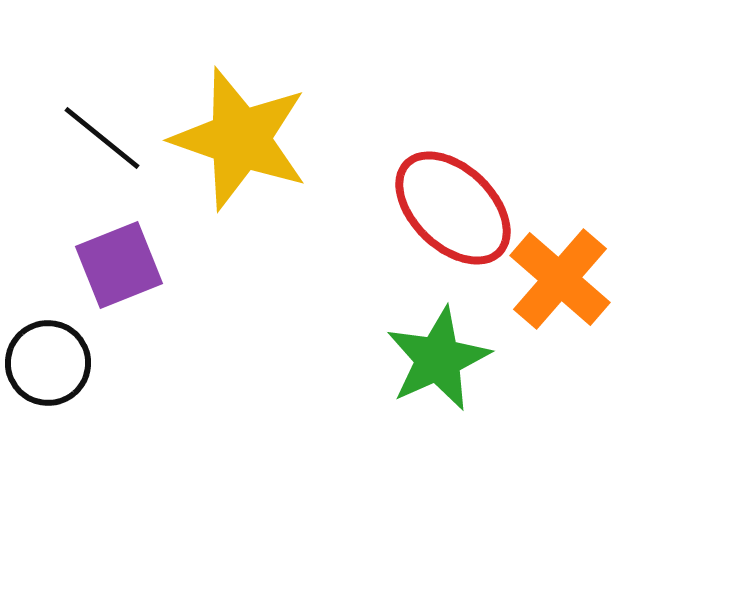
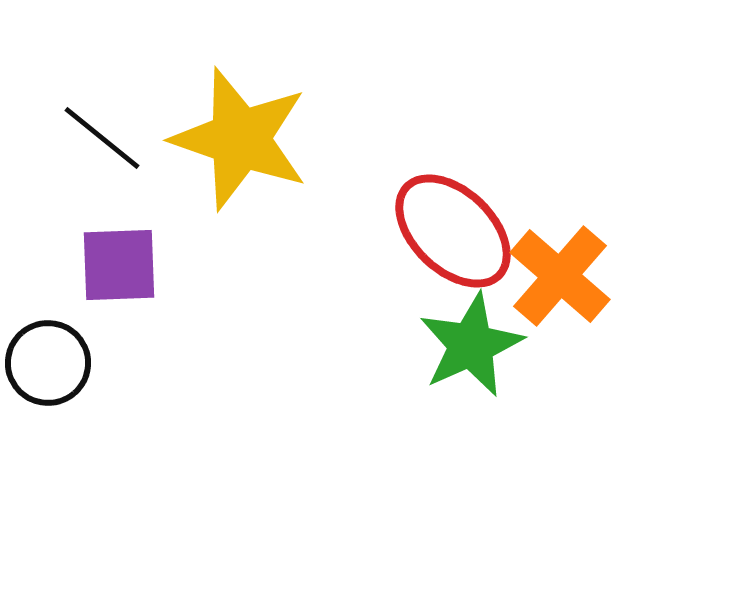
red ellipse: moved 23 px down
purple square: rotated 20 degrees clockwise
orange cross: moved 3 px up
green star: moved 33 px right, 14 px up
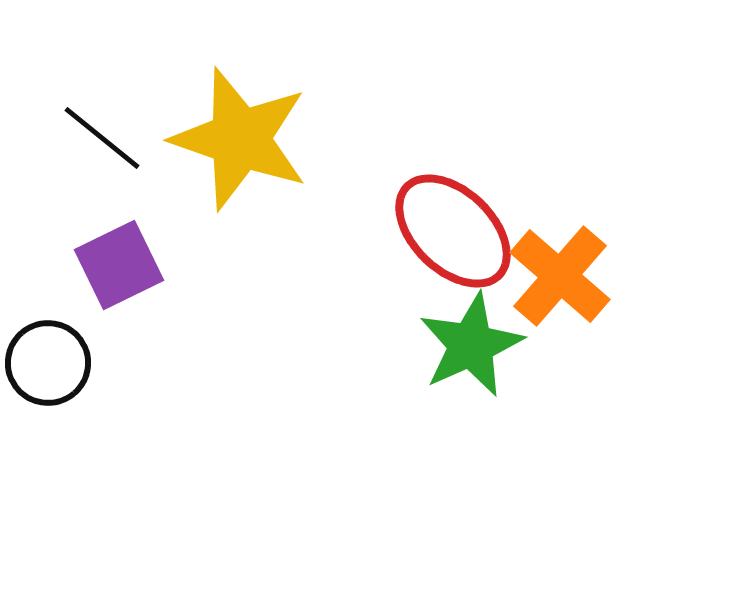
purple square: rotated 24 degrees counterclockwise
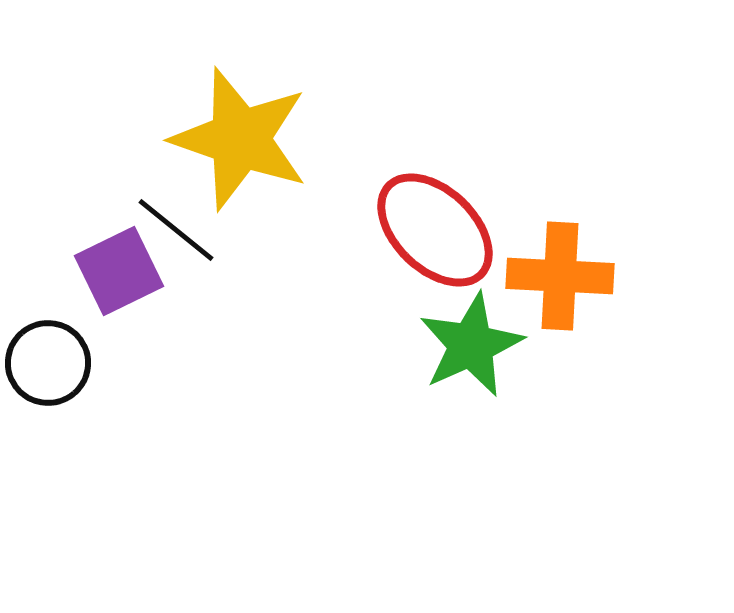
black line: moved 74 px right, 92 px down
red ellipse: moved 18 px left, 1 px up
purple square: moved 6 px down
orange cross: rotated 38 degrees counterclockwise
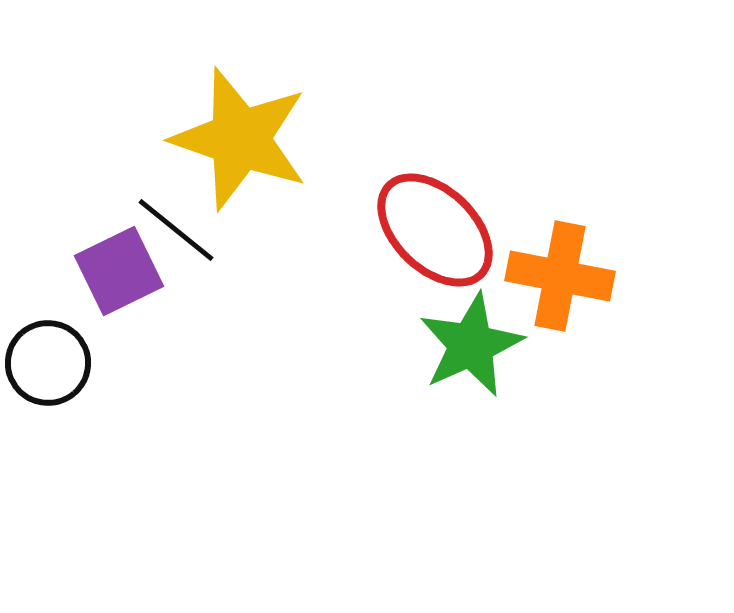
orange cross: rotated 8 degrees clockwise
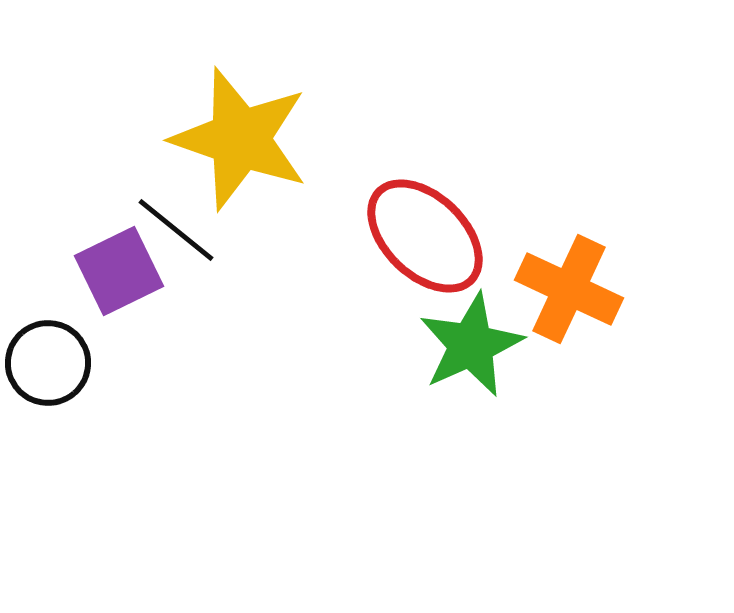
red ellipse: moved 10 px left, 6 px down
orange cross: moved 9 px right, 13 px down; rotated 14 degrees clockwise
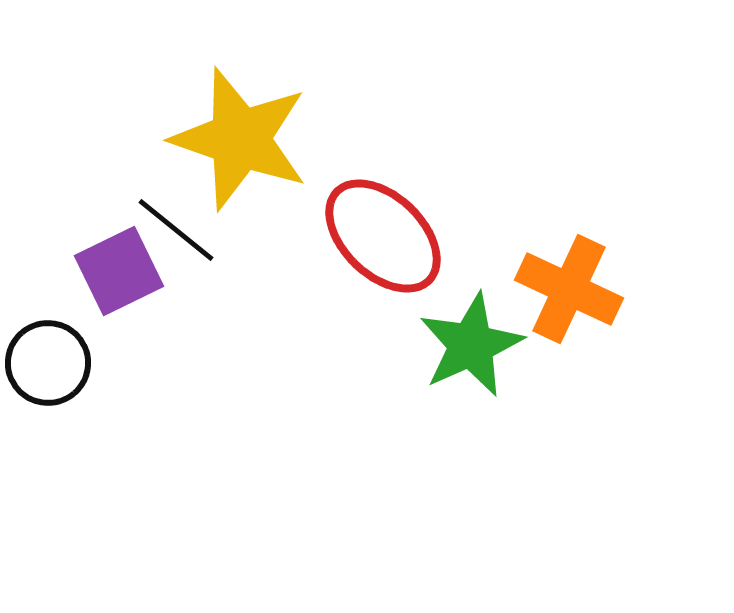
red ellipse: moved 42 px left
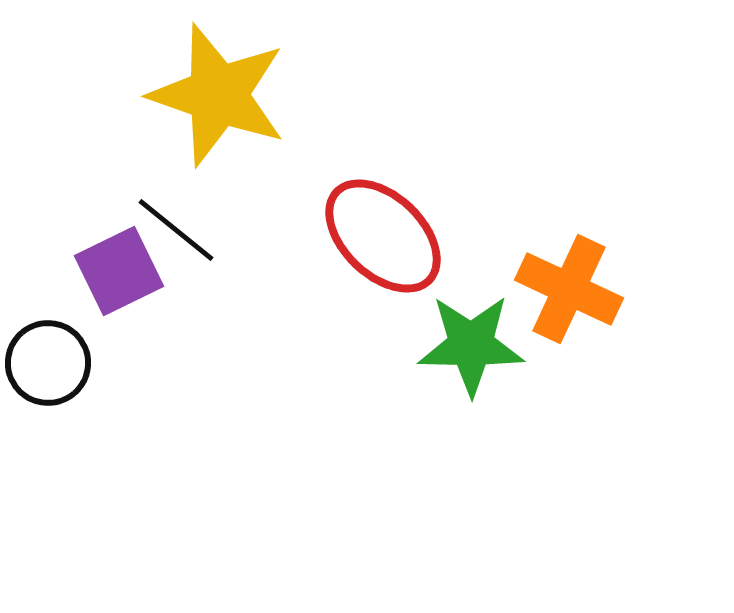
yellow star: moved 22 px left, 44 px up
green star: rotated 25 degrees clockwise
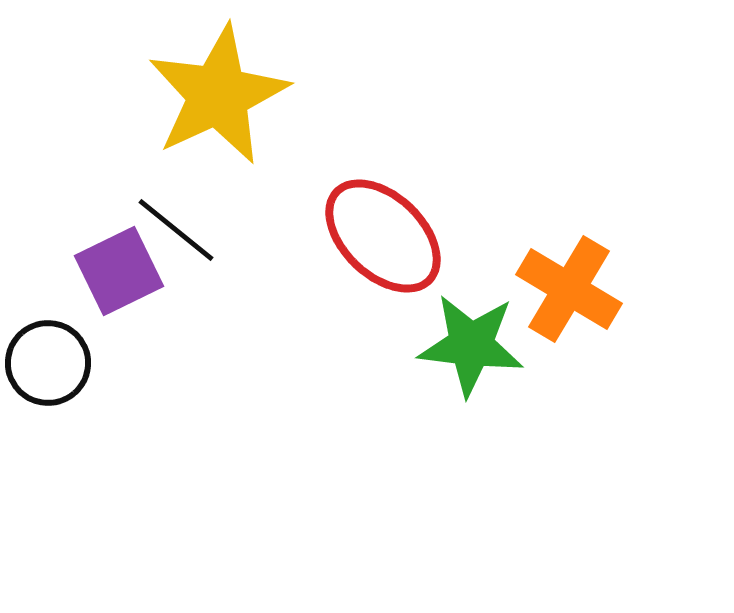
yellow star: rotated 28 degrees clockwise
orange cross: rotated 6 degrees clockwise
green star: rotated 6 degrees clockwise
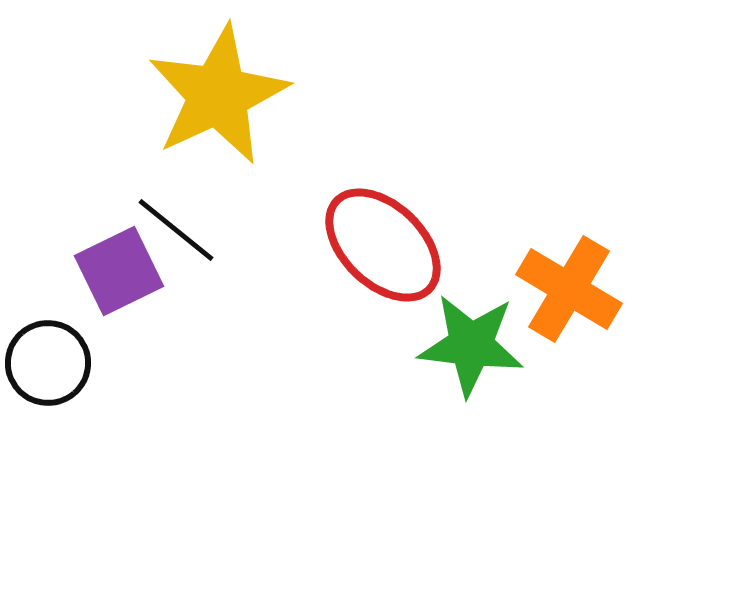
red ellipse: moved 9 px down
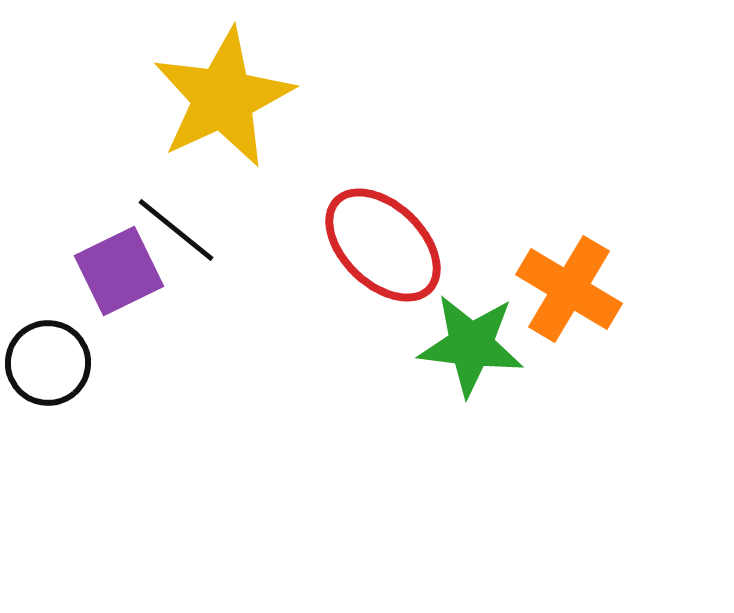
yellow star: moved 5 px right, 3 px down
